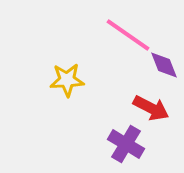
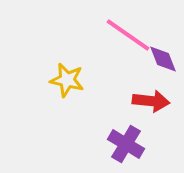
purple diamond: moved 1 px left, 6 px up
yellow star: rotated 16 degrees clockwise
red arrow: moved 7 px up; rotated 21 degrees counterclockwise
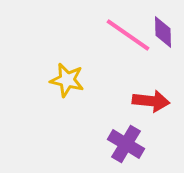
purple diamond: moved 27 px up; rotated 20 degrees clockwise
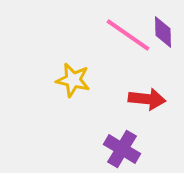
yellow star: moved 6 px right
red arrow: moved 4 px left, 2 px up
purple cross: moved 4 px left, 5 px down
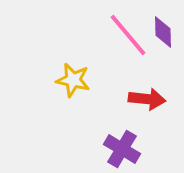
pink line: rotated 15 degrees clockwise
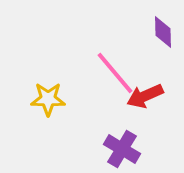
pink line: moved 13 px left, 38 px down
yellow star: moved 25 px left, 19 px down; rotated 12 degrees counterclockwise
red arrow: moved 2 px left, 3 px up; rotated 150 degrees clockwise
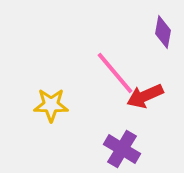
purple diamond: rotated 12 degrees clockwise
yellow star: moved 3 px right, 6 px down
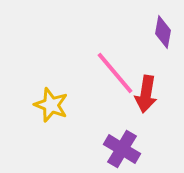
red arrow: moved 1 px right, 2 px up; rotated 57 degrees counterclockwise
yellow star: rotated 20 degrees clockwise
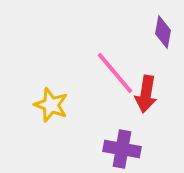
purple cross: rotated 21 degrees counterclockwise
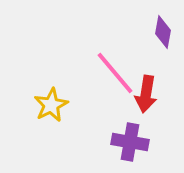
yellow star: rotated 24 degrees clockwise
purple cross: moved 8 px right, 7 px up
